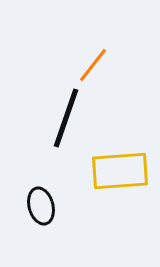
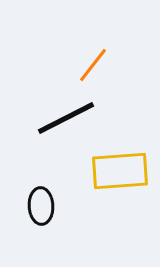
black line: rotated 44 degrees clockwise
black ellipse: rotated 12 degrees clockwise
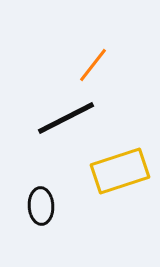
yellow rectangle: rotated 14 degrees counterclockwise
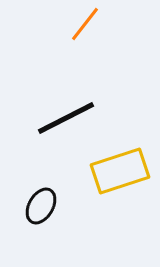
orange line: moved 8 px left, 41 px up
black ellipse: rotated 33 degrees clockwise
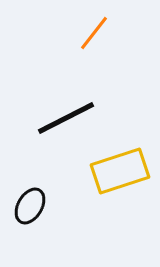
orange line: moved 9 px right, 9 px down
black ellipse: moved 11 px left
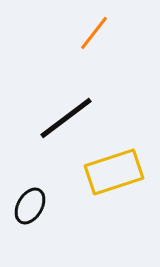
black line: rotated 10 degrees counterclockwise
yellow rectangle: moved 6 px left, 1 px down
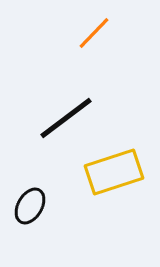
orange line: rotated 6 degrees clockwise
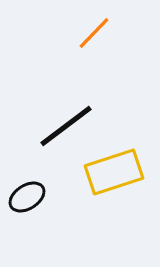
black line: moved 8 px down
black ellipse: moved 3 px left, 9 px up; rotated 27 degrees clockwise
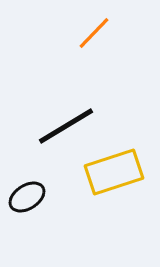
black line: rotated 6 degrees clockwise
